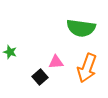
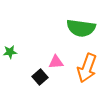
green star: rotated 24 degrees counterclockwise
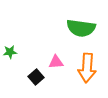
orange arrow: rotated 16 degrees counterclockwise
black square: moved 4 px left
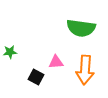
orange arrow: moved 2 px left, 2 px down
black square: rotated 21 degrees counterclockwise
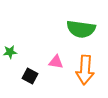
green semicircle: moved 1 px down
pink triangle: rotated 14 degrees clockwise
black square: moved 6 px left, 1 px up
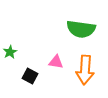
green star: rotated 24 degrees counterclockwise
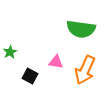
orange arrow: rotated 20 degrees clockwise
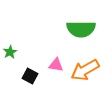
green semicircle: rotated 8 degrees counterclockwise
pink triangle: moved 3 px down
orange arrow: rotated 36 degrees clockwise
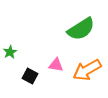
green semicircle: rotated 32 degrees counterclockwise
orange arrow: moved 2 px right
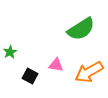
orange arrow: moved 2 px right, 2 px down
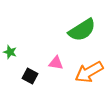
green semicircle: moved 1 px right, 1 px down
green star: rotated 24 degrees counterclockwise
pink triangle: moved 2 px up
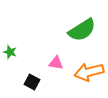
orange arrow: rotated 16 degrees clockwise
black square: moved 2 px right, 6 px down
